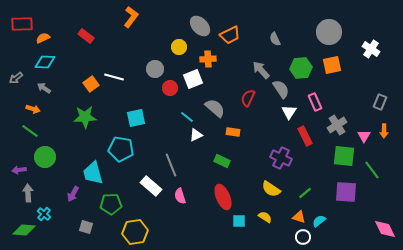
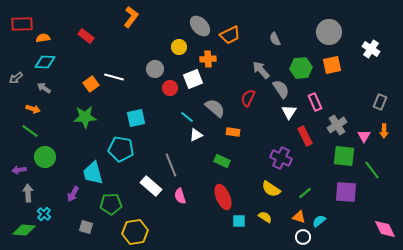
orange semicircle at (43, 38): rotated 16 degrees clockwise
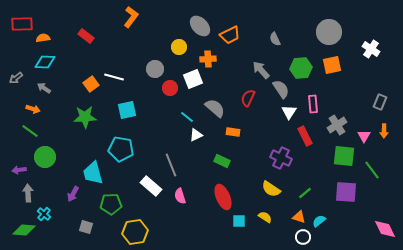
pink rectangle at (315, 102): moved 2 px left, 2 px down; rotated 18 degrees clockwise
cyan square at (136, 118): moved 9 px left, 8 px up
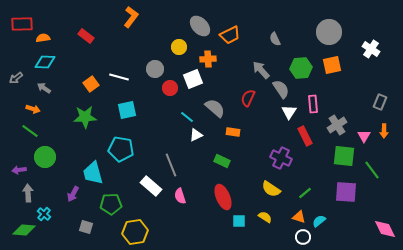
white line at (114, 77): moved 5 px right
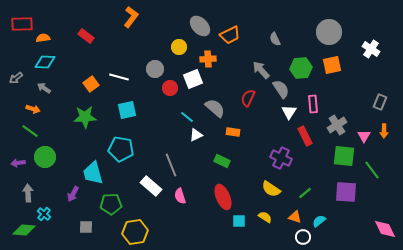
purple arrow at (19, 170): moved 1 px left, 7 px up
orange triangle at (299, 217): moved 4 px left
gray square at (86, 227): rotated 16 degrees counterclockwise
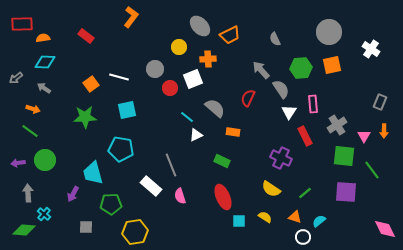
green circle at (45, 157): moved 3 px down
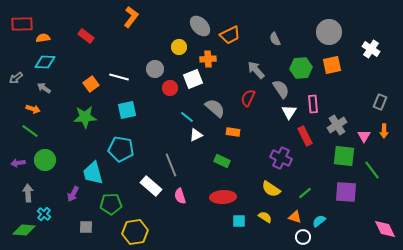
gray arrow at (261, 70): moved 5 px left
red ellipse at (223, 197): rotated 70 degrees counterclockwise
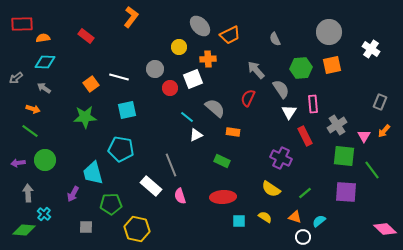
orange arrow at (384, 131): rotated 40 degrees clockwise
pink diamond at (385, 229): rotated 20 degrees counterclockwise
yellow hexagon at (135, 232): moved 2 px right, 3 px up; rotated 20 degrees clockwise
